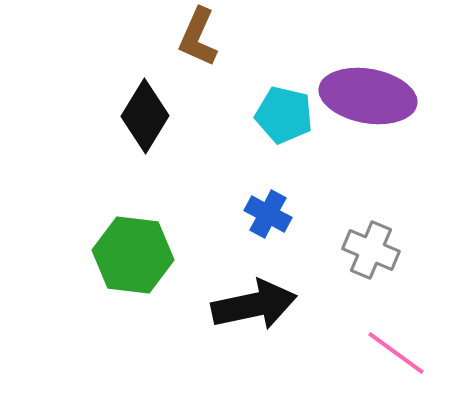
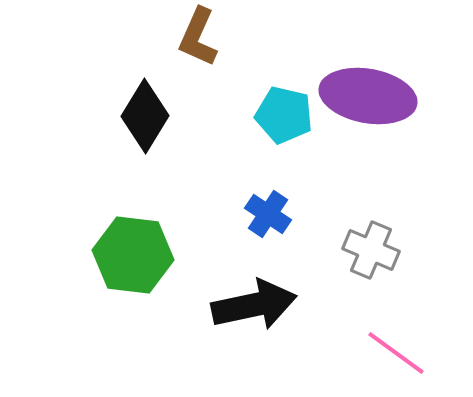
blue cross: rotated 6 degrees clockwise
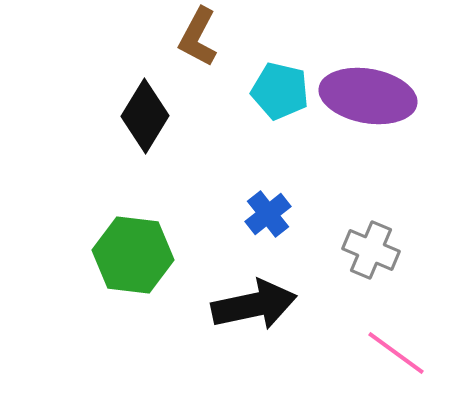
brown L-shape: rotated 4 degrees clockwise
cyan pentagon: moved 4 px left, 24 px up
blue cross: rotated 18 degrees clockwise
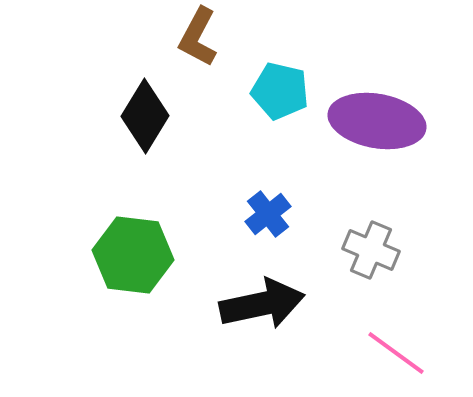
purple ellipse: moved 9 px right, 25 px down
black arrow: moved 8 px right, 1 px up
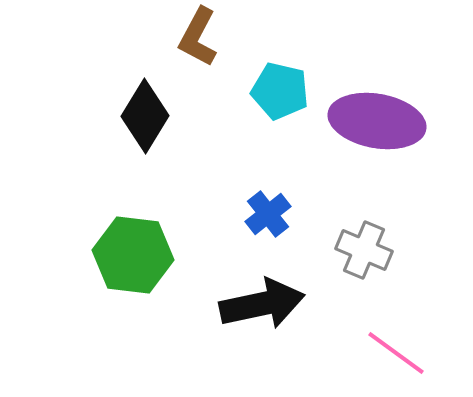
gray cross: moved 7 px left
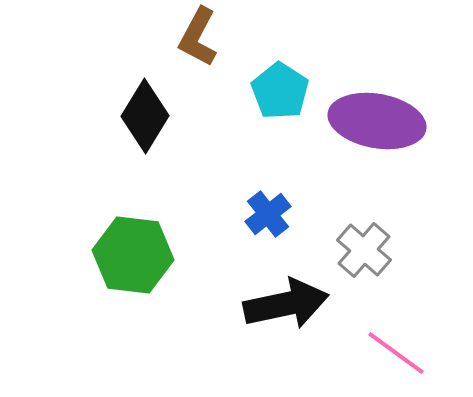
cyan pentagon: rotated 20 degrees clockwise
gray cross: rotated 18 degrees clockwise
black arrow: moved 24 px right
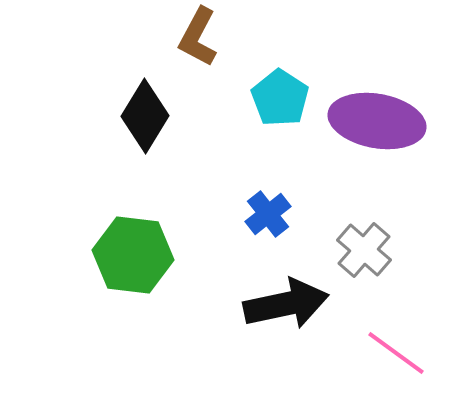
cyan pentagon: moved 7 px down
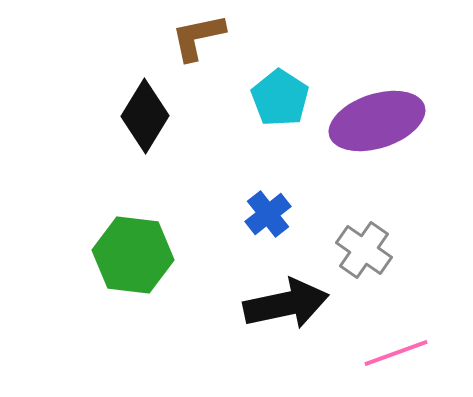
brown L-shape: rotated 50 degrees clockwise
purple ellipse: rotated 28 degrees counterclockwise
gray cross: rotated 6 degrees counterclockwise
pink line: rotated 56 degrees counterclockwise
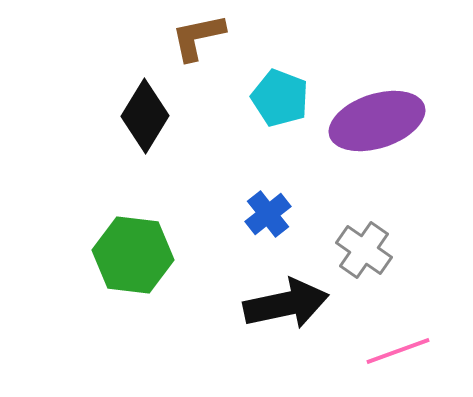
cyan pentagon: rotated 12 degrees counterclockwise
pink line: moved 2 px right, 2 px up
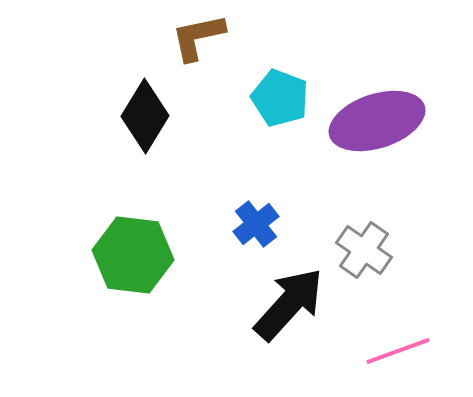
blue cross: moved 12 px left, 10 px down
black arrow: moved 3 px right; rotated 36 degrees counterclockwise
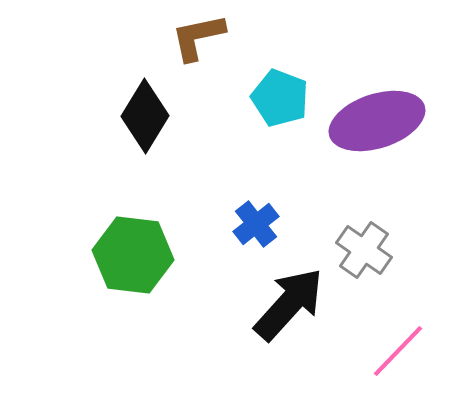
pink line: rotated 26 degrees counterclockwise
